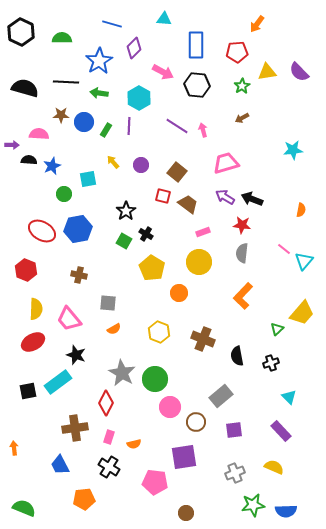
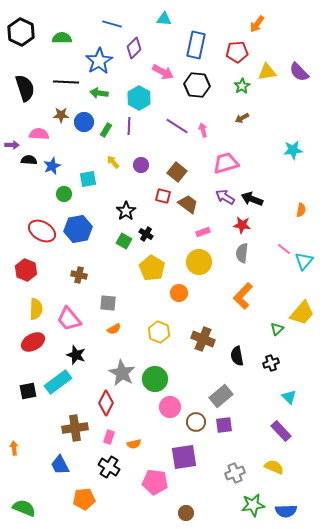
blue rectangle at (196, 45): rotated 12 degrees clockwise
black semicircle at (25, 88): rotated 56 degrees clockwise
purple square at (234, 430): moved 10 px left, 5 px up
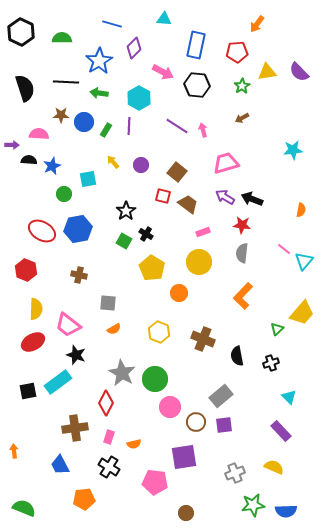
pink trapezoid at (69, 319): moved 1 px left, 6 px down; rotated 12 degrees counterclockwise
orange arrow at (14, 448): moved 3 px down
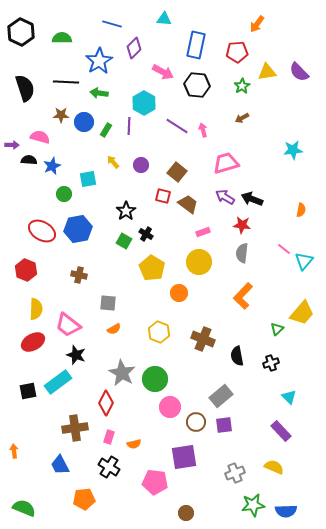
cyan hexagon at (139, 98): moved 5 px right, 5 px down
pink semicircle at (39, 134): moved 1 px right, 3 px down; rotated 12 degrees clockwise
